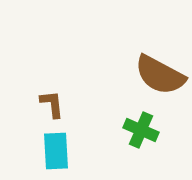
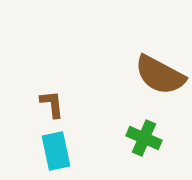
green cross: moved 3 px right, 8 px down
cyan rectangle: rotated 9 degrees counterclockwise
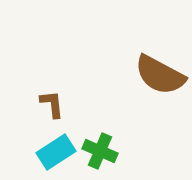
green cross: moved 44 px left, 13 px down
cyan rectangle: moved 1 px down; rotated 69 degrees clockwise
